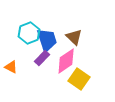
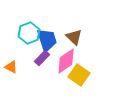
yellow square: moved 4 px up
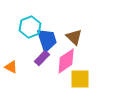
cyan hexagon: moved 1 px right, 6 px up
yellow square: moved 1 px right, 4 px down; rotated 35 degrees counterclockwise
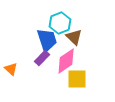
cyan hexagon: moved 30 px right, 4 px up
orange triangle: moved 2 px down; rotated 16 degrees clockwise
yellow square: moved 3 px left
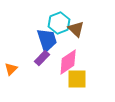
cyan hexagon: moved 1 px left
brown triangle: moved 2 px right, 8 px up
pink diamond: moved 2 px right, 1 px down
orange triangle: rotated 32 degrees clockwise
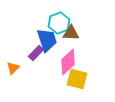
brown triangle: moved 5 px left, 4 px down; rotated 42 degrees counterclockwise
purple rectangle: moved 6 px left, 5 px up
pink diamond: rotated 8 degrees counterclockwise
orange triangle: moved 2 px right, 1 px up
yellow square: rotated 15 degrees clockwise
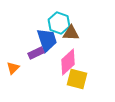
cyan hexagon: rotated 20 degrees counterclockwise
purple rectangle: rotated 21 degrees clockwise
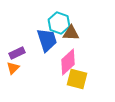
purple rectangle: moved 19 px left
